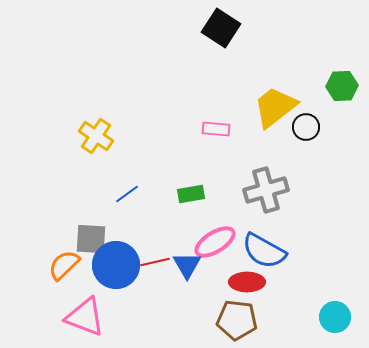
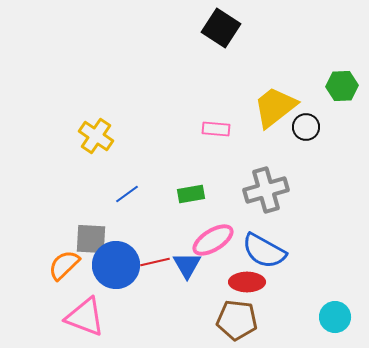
pink ellipse: moved 2 px left, 2 px up
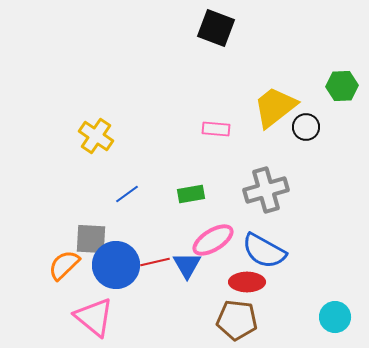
black square: moved 5 px left; rotated 12 degrees counterclockwise
pink triangle: moved 9 px right; rotated 18 degrees clockwise
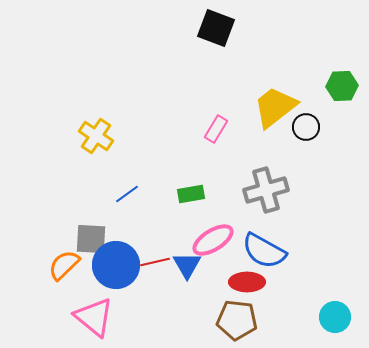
pink rectangle: rotated 64 degrees counterclockwise
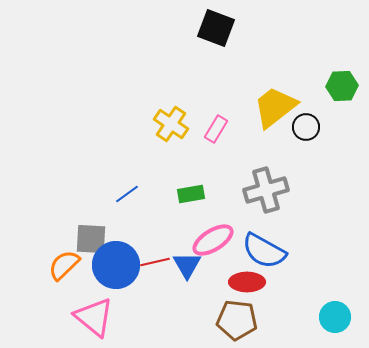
yellow cross: moved 75 px right, 12 px up
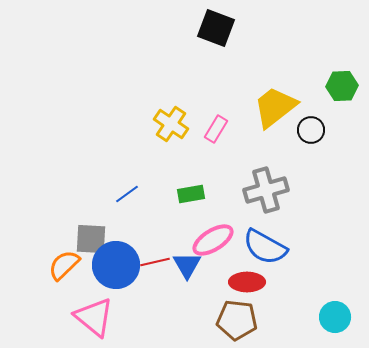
black circle: moved 5 px right, 3 px down
blue semicircle: moved 1 px right, 4 px up
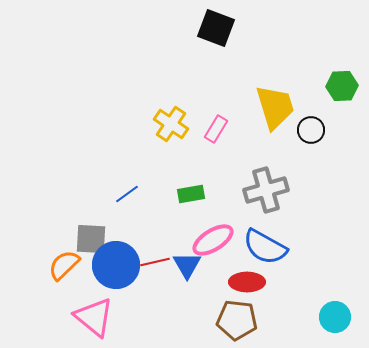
yellow trapezoid: rotated 111 degrees clockwise
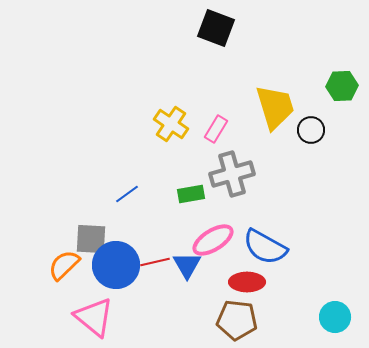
gray cross: moved 34 px left, 16 px up
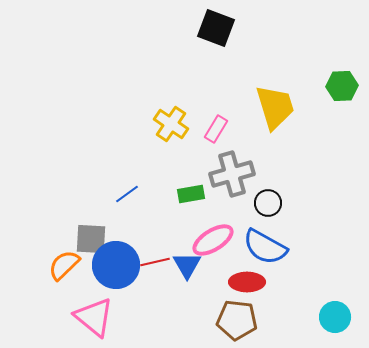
black circle: moved 43 px left, 73 px down
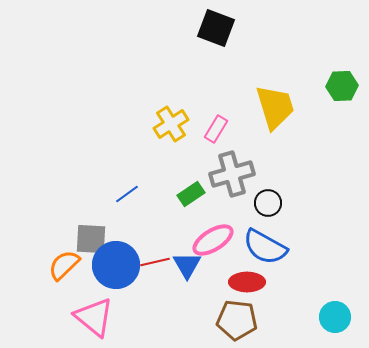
yellow cross: rotated 24 degrees clockwise
green rectangle: rotated 24 degrees counterclockwise
